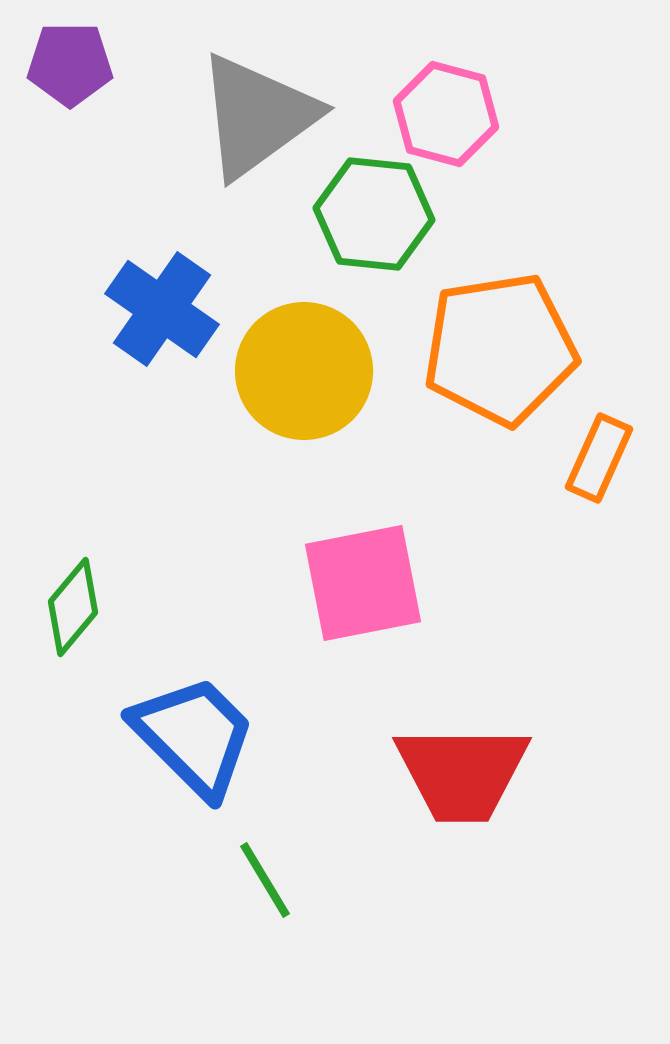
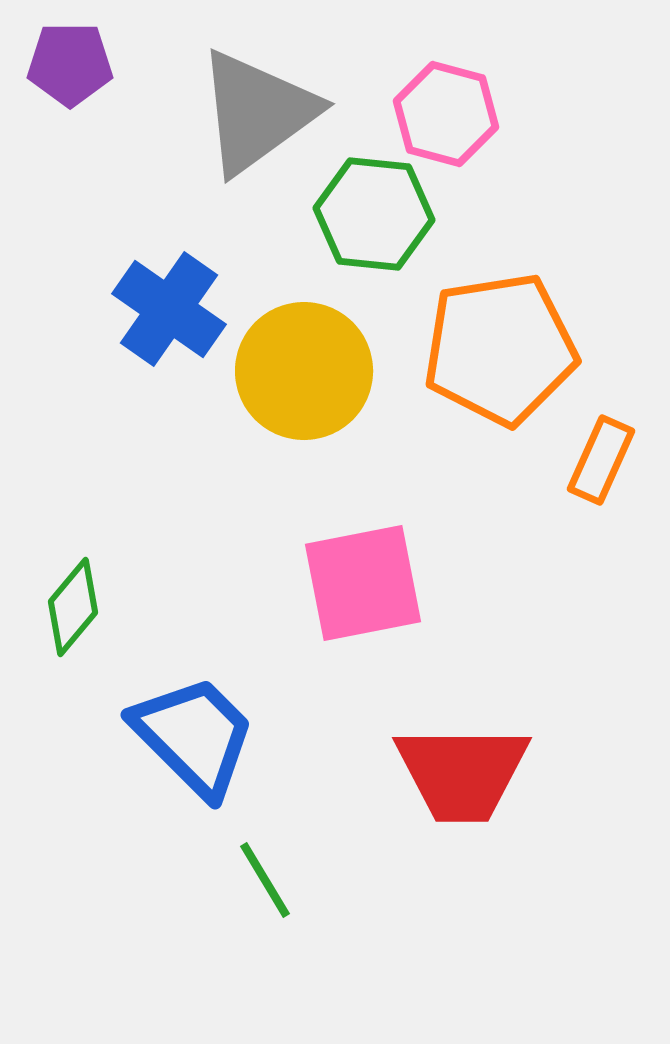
gray triangle: moved 4 px up
blue cross: moved 7 px right
orange rectangle: moved 2 px right, 2 px down
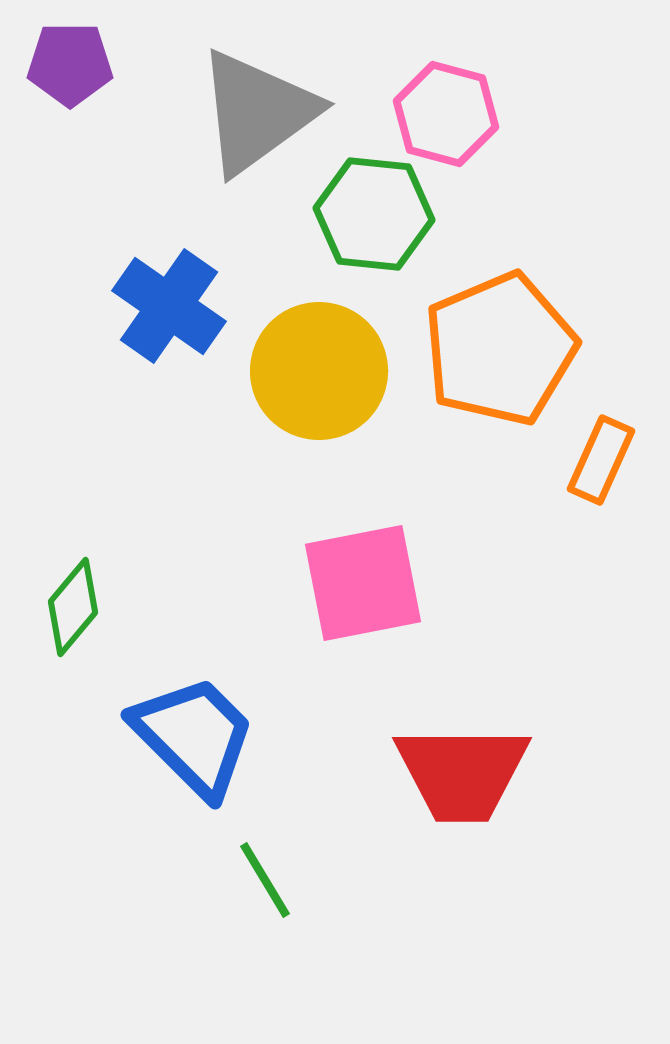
blue cross: moved 3 px up
orange pentagon: rotated 14 degrees counterclockwise
yellow circle: moved 15 px right
